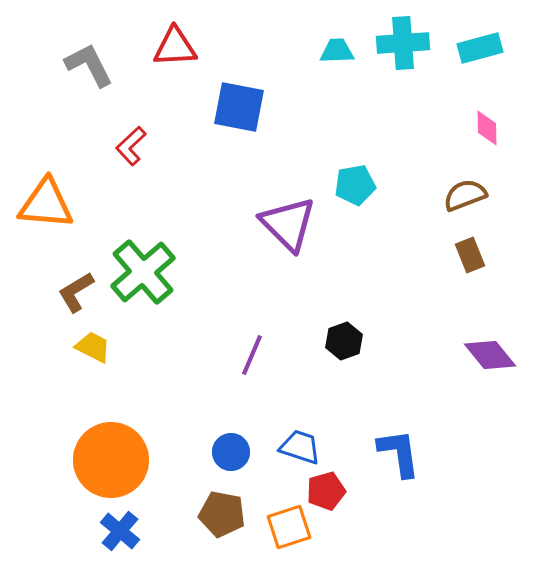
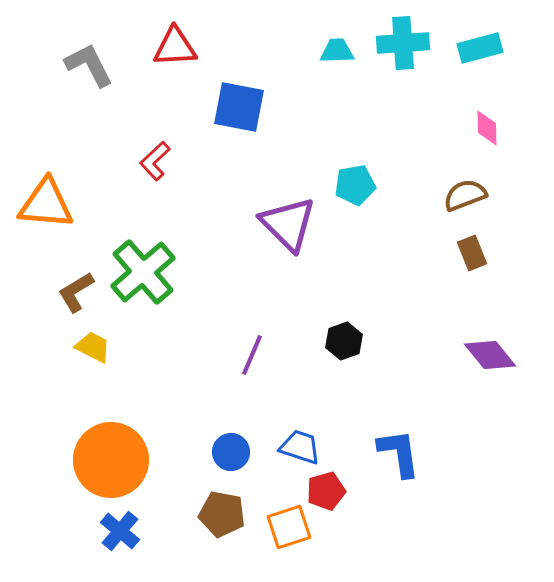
red L-shape: moved 24 px right, 15 px down
brown rectangle: moved 2 px right, 2 px up
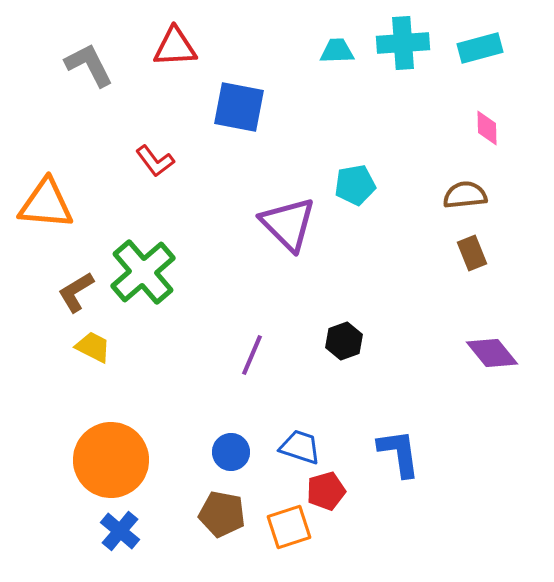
red L-shape: rotated 84 degrees counterclockwise
brown semicircle: rotated 15 degrees clockwise
purple diamond: moved 2 px right, 2 px up
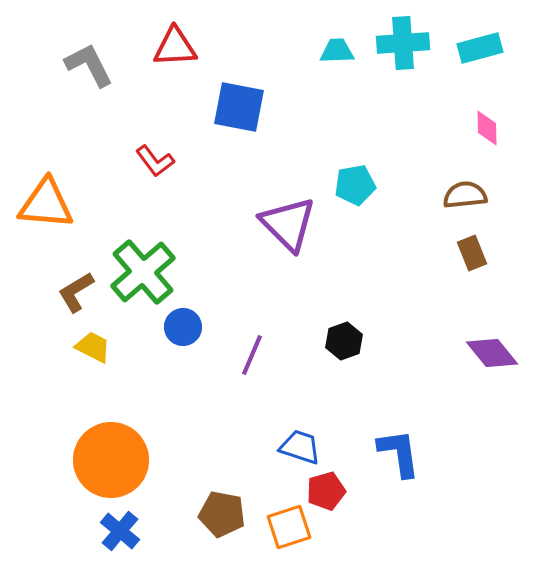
blue circle: moved 48 px left, 125 px up
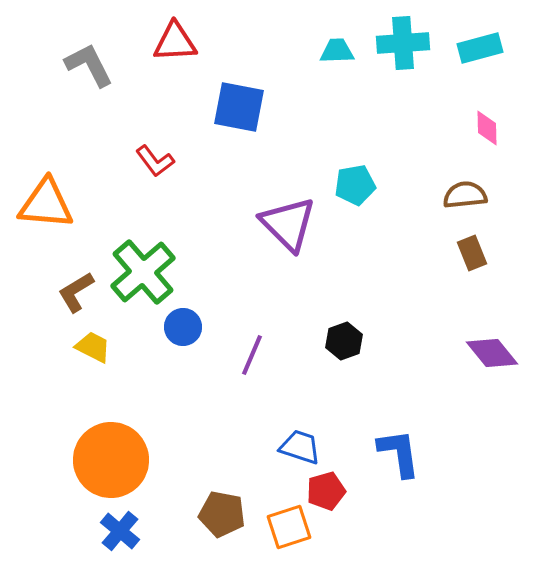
red triangle: moved 5 px up
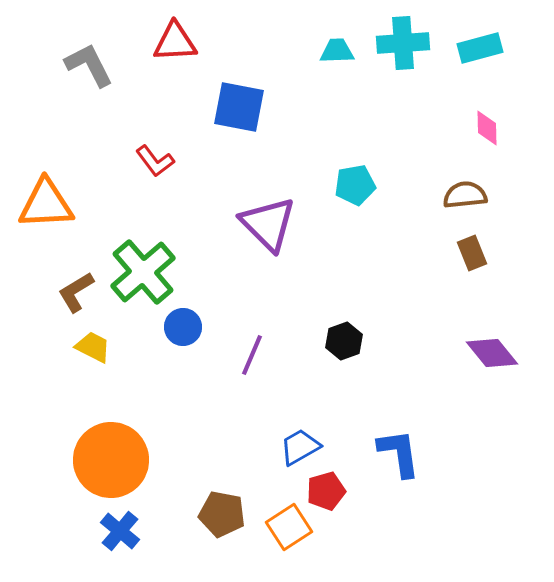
orange triangle: rotated 8 degrees counterclockwise
purple triangle: moved 20 px left
blue trapezoid: rotated 48 degrees counterclockwise
orange square: rotated 15 degrees counterclockwise
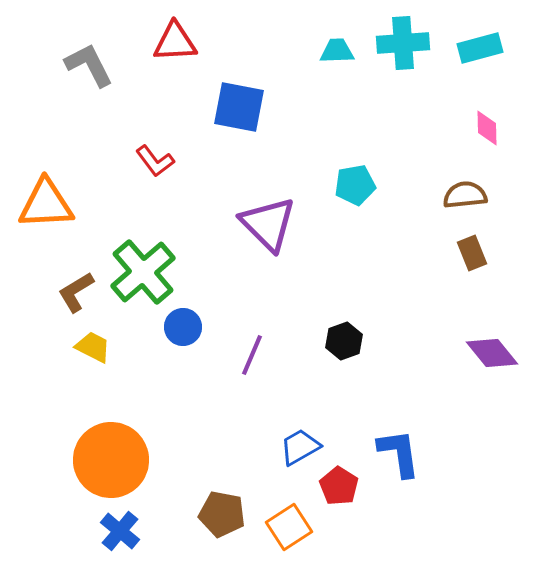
red pentagon: moved 13 px right, 5 px up; rotated 24 degrees counterclockwise
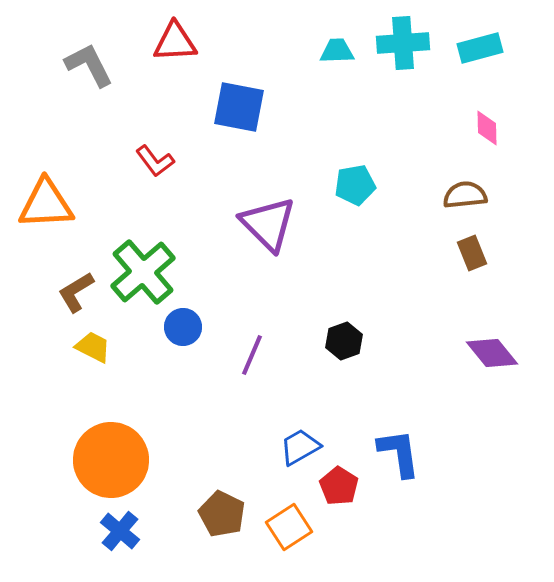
brown pentagon: rotated 15 degrees clockwise
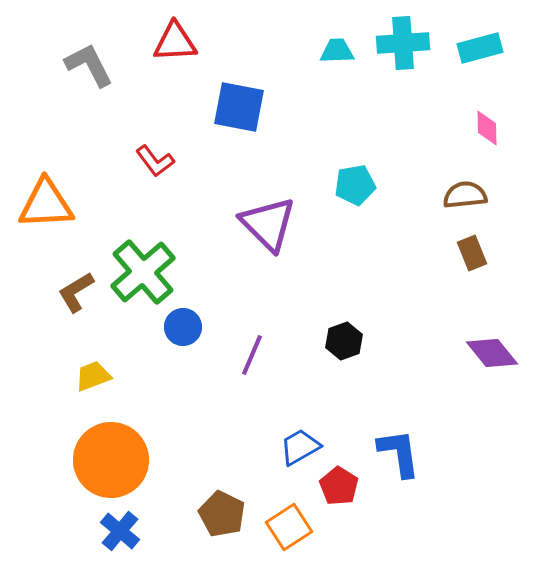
yellow trapezoid: moved 29 px down; rotated 48 degrees counterclockwise
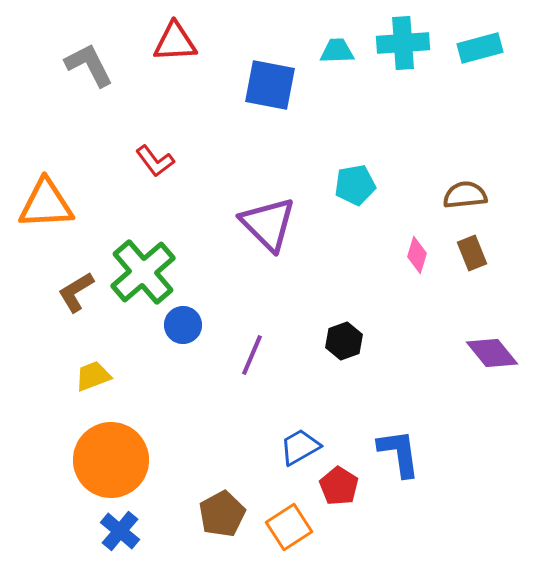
blue square: moved 31 px right, 22 px up
pink diamond: moved 70 px left, 127 px down; rotated 18 degrees clockwise
blue circle: moved 2 px up
brown pentagon: rotated 18 degrees clockwise
